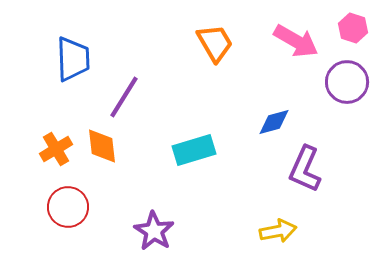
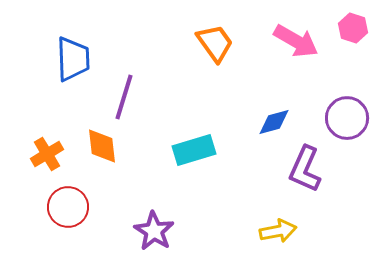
orange trapezoid: rotated 6 degrees counterclockwise
purple circle: moved 36 px down
purple line: rotated 15 degrees counterclockwise
orange cross: moved 9 px left, 5 px down
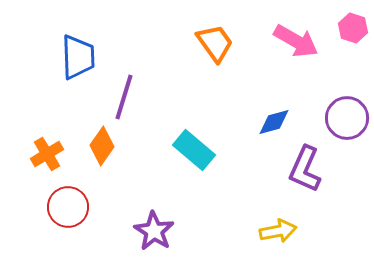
blue trapezoid: moved 5 px right, 2 px up
orange diamond: rotated 42 degrees clockwise
cyan rectangle: rotated 57 degrees clockwise
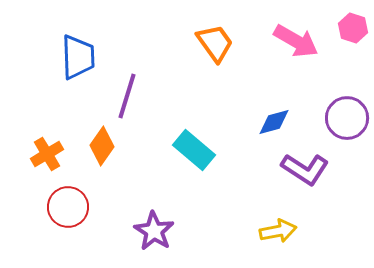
purple line: moved 3 px right, 1 px up
purple L-shape: rotated 81 degrees counterclockwise
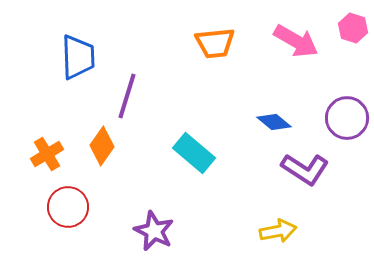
orange trapezoid: rotated 120 degrees clockwise
blue diamond: rotated 56 degrees clockwise
cyan rectangle: moved 3 px down
purple star: rotated 6 degrees counterclockwise
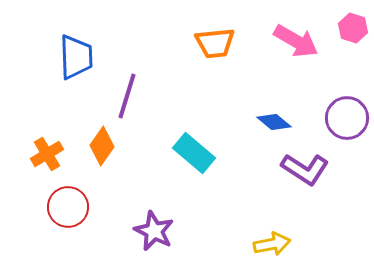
blue trapezoid: moved 2 px left
yellow arrow: moved 6 px left, 13 px down
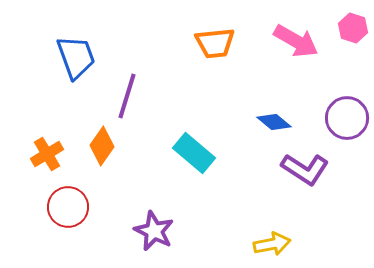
blue trapezoid: rotated 18 degrees counterclockwise
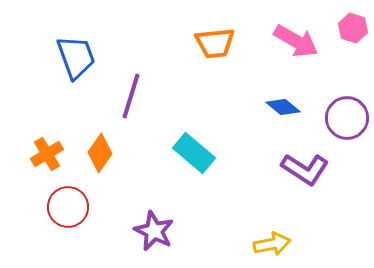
purple line: moved 4 px right
blue diamond: moved 9 px right, 15 px up
orange diamond: moved 2 px left, 7 px down
